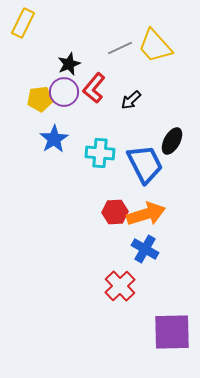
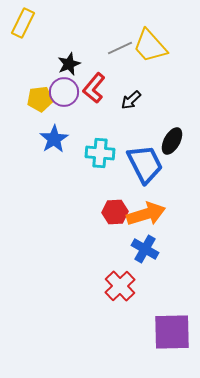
yellow trapezoid: moved 5 px left
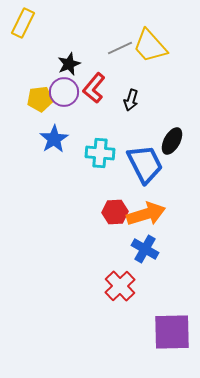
black arrow: rotated 30 degrees counterclockwise
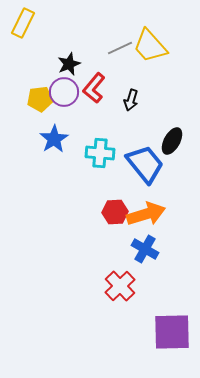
blue trapezoid: rotated 12 degrees counterclockwise
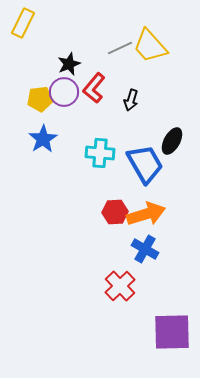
blue star: moved 11 px left
blue trapezoid: rotated 9 degrees clockwise
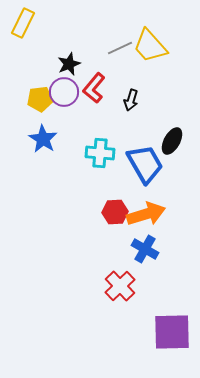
blue star: rotated 8 degrees counterclockwise
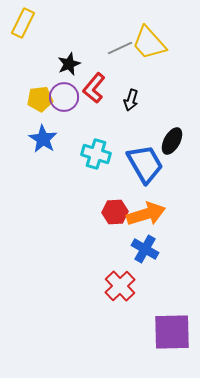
yellow trapezoid: moved 1 px left, 3 px up
purple circle: moved 5 px down
cyan cross: moved 4 px left, 1 px down; rotated 12 degrees clockwise
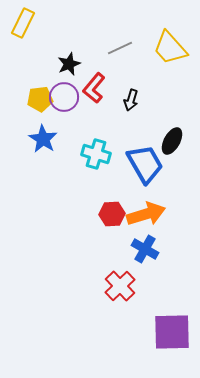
yellow trapezoid: moved 21 px right, 5 px down
red hexagon: moved 3 px left, 2 px down
